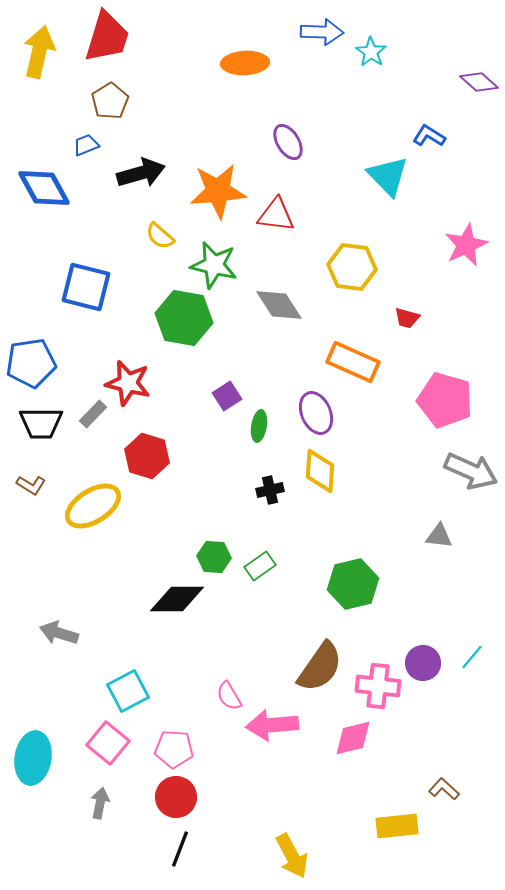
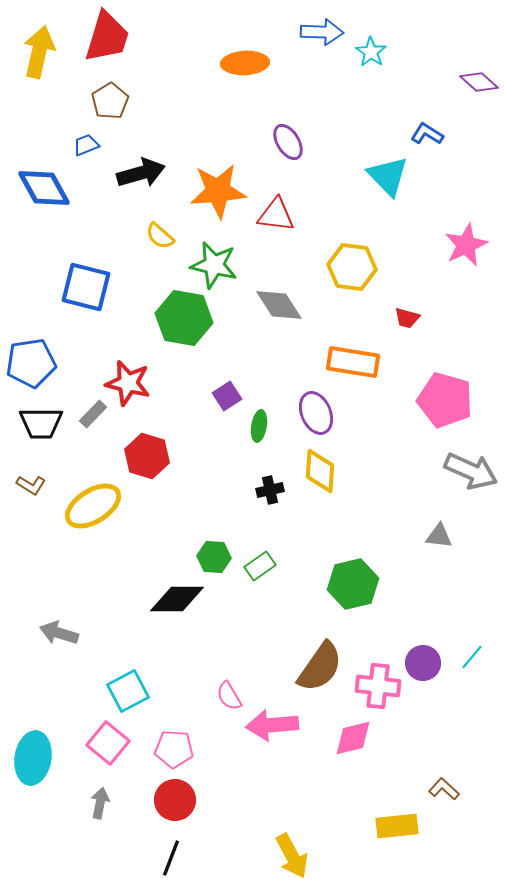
blue L-shape at (429, 136): moved 2 px left, 2 px up
orange rectangle at (353, 362): rotated 15 degrees counterclockwise
red circle at (176, 797): moved 1 px left, 3 px down
black line at (180, 849): moved 9 px left, 9 px down
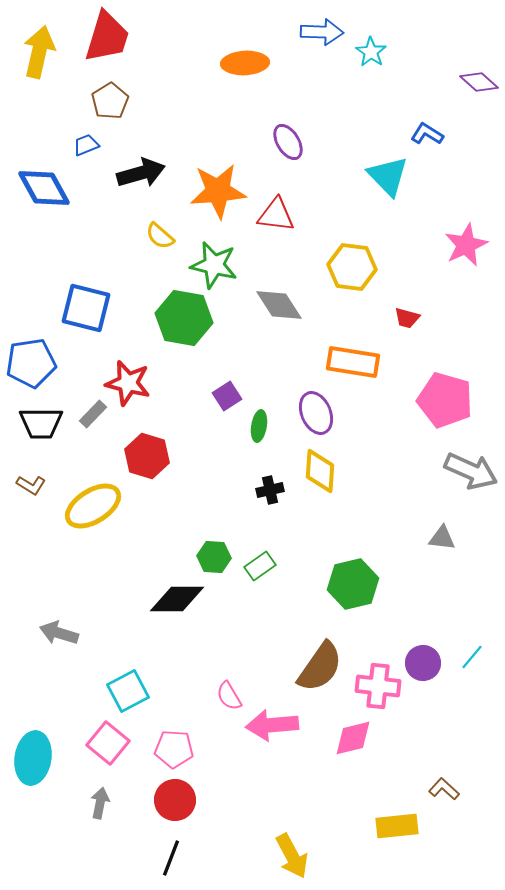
blue square at (86, 287): moved 21 px down
gray triangle at (439, 536): moved 3 px right, 2 px down
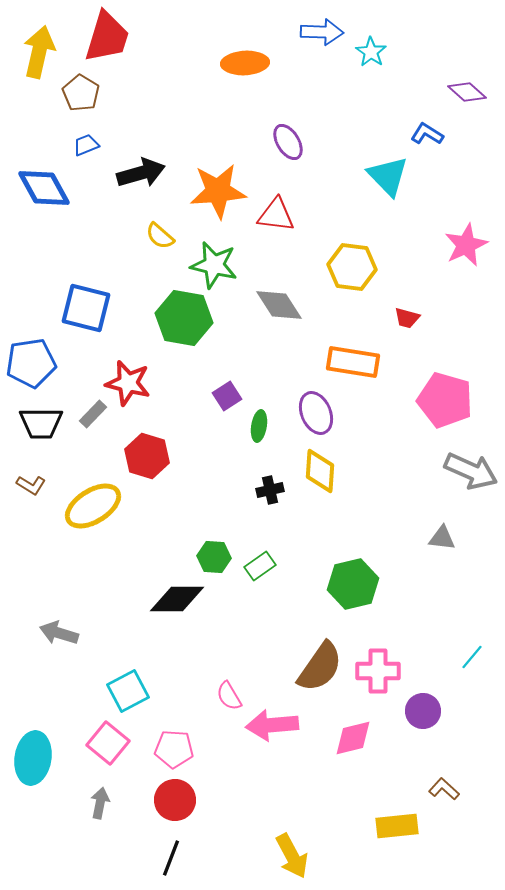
purple diamond at (479, 82): moved 12 px left, 10 px down
brown pentagon at (110, 101): moved 29 px left, 8 px up; rotated 9 degrees counterclockwise
purple circle at (423, 663): moved 48 px down
pink cross at (378, 686): moved 15 px up; rotated 6 degrees counterclockwise
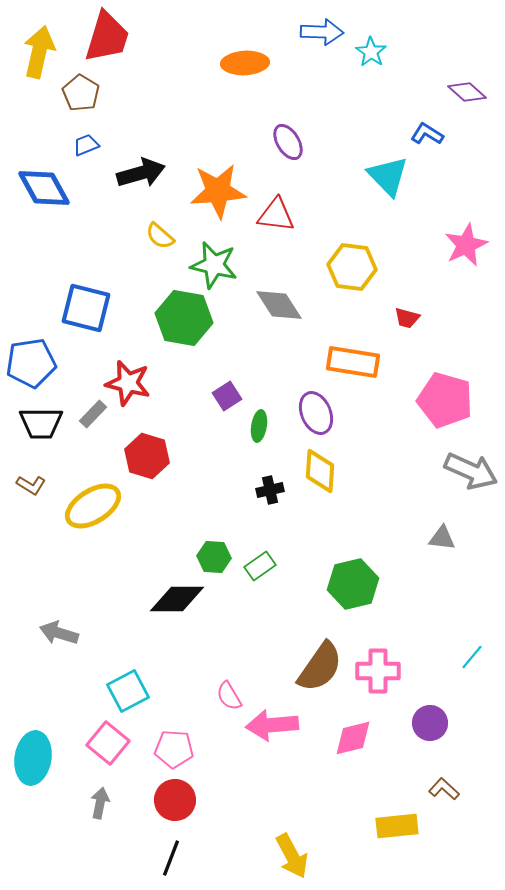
purple circle at (423, 711): moved 7 px right, 12 px down
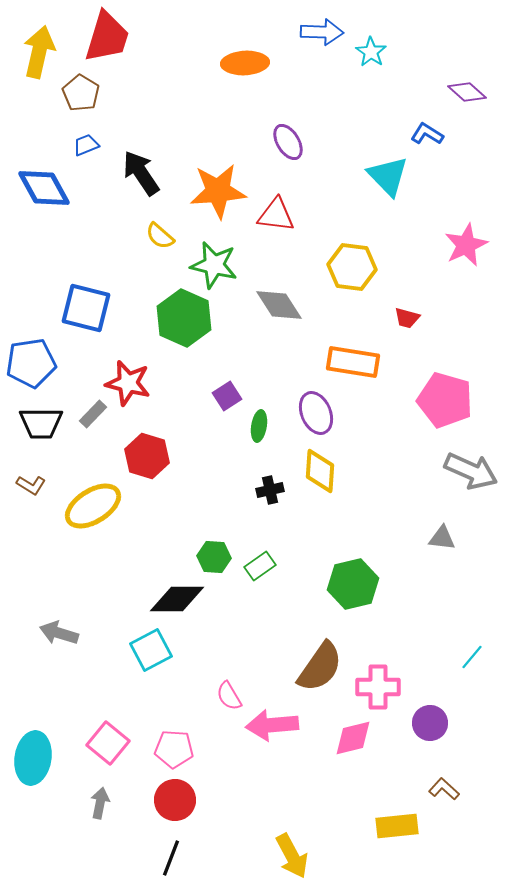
black arrow at (141, 173): rotated 108 degrees counterclockwise
green hexagon at (184, 318): rotated 14 degrees clockwise
pink cross at (378, 671): moved 16 px down
cyan square at (128, 691): moved 23 px right, 41 px up
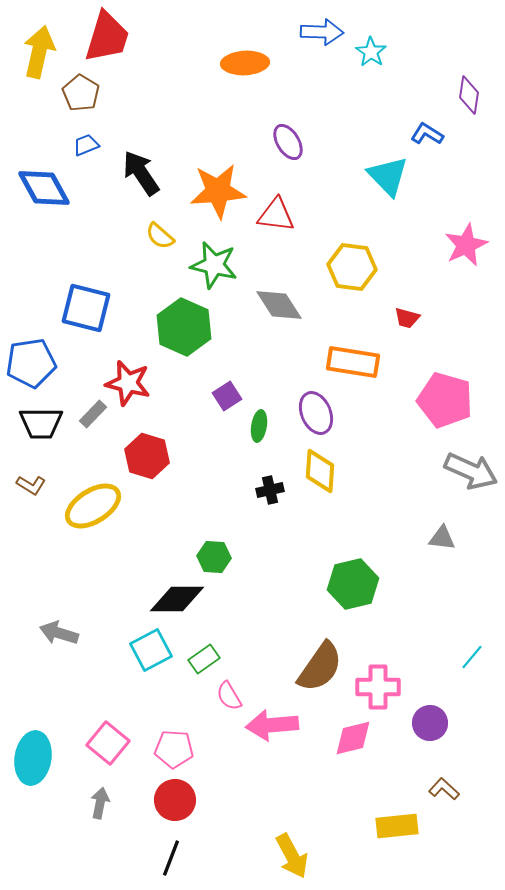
purple diamond at (467, 92): moved 2 px right, 3 px down; rotated 57 degrees clockwise
green hexagon at (184, 318): moved 9 px down
green rectangle at (260, 566): moved 56 px left, 93 px down
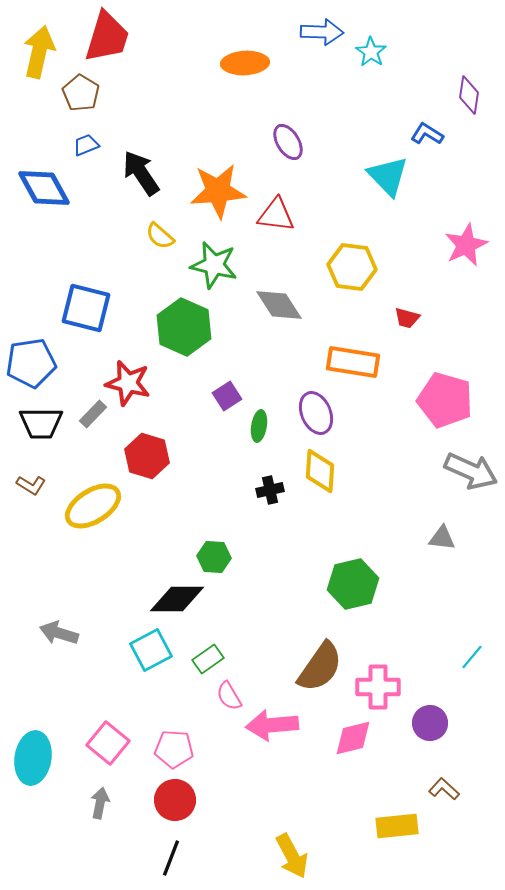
green rectangle at (204, 659): moved 4 px right
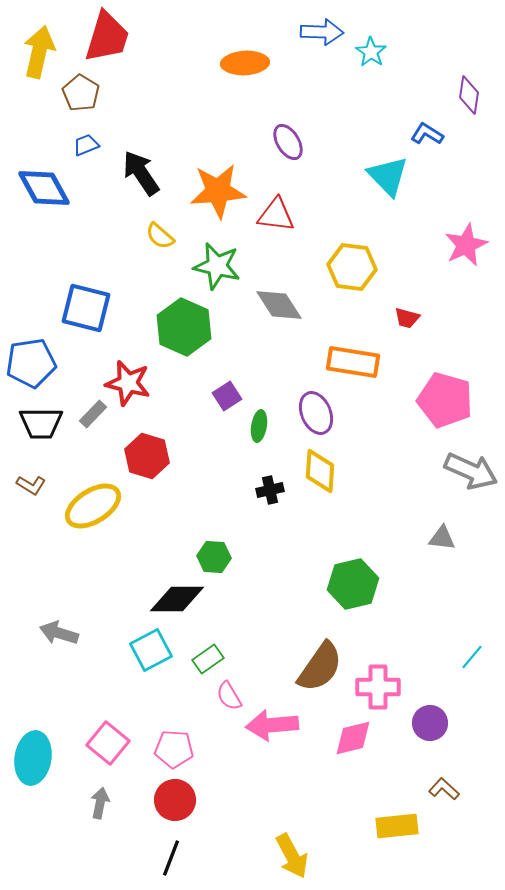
green star at (214, 265): moved 3 px right, 1 px down
